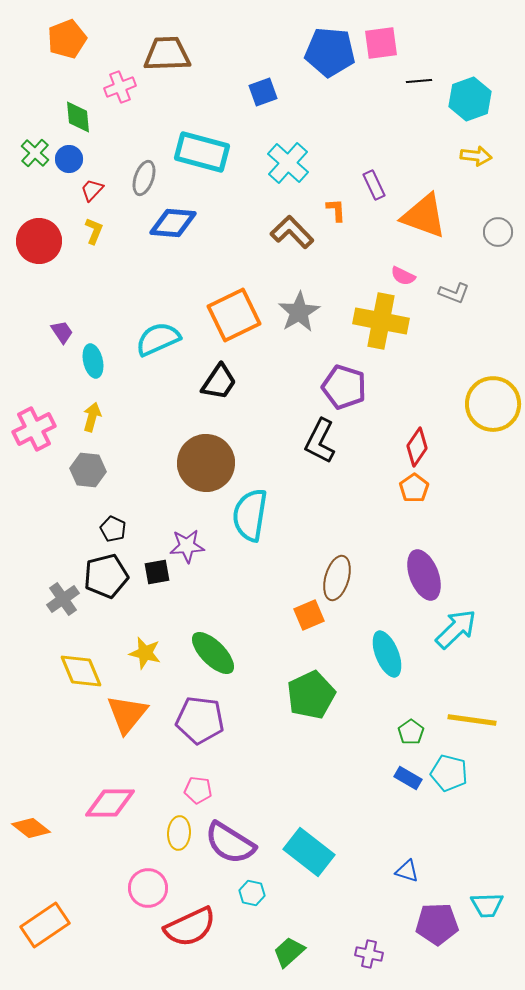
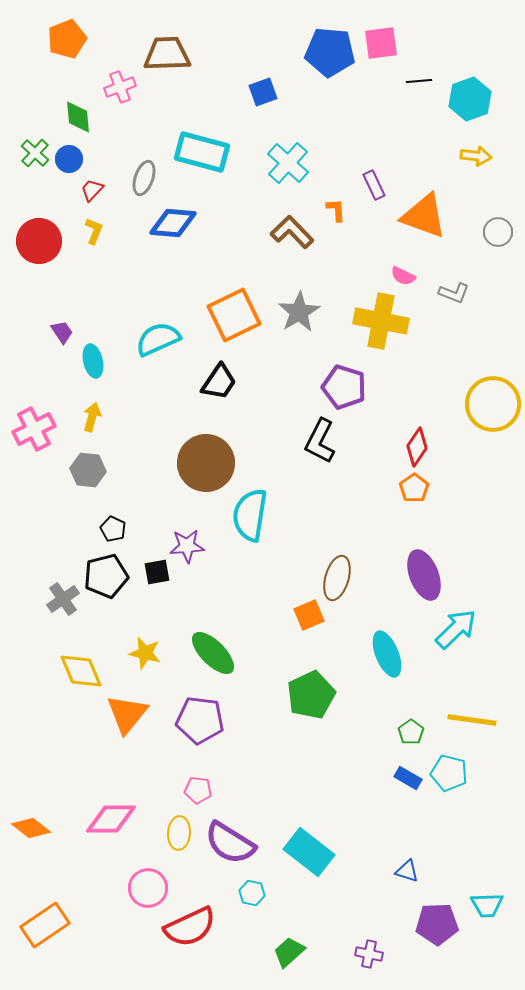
pink diamond at (110, 803): moved 1 px right, 16 px down
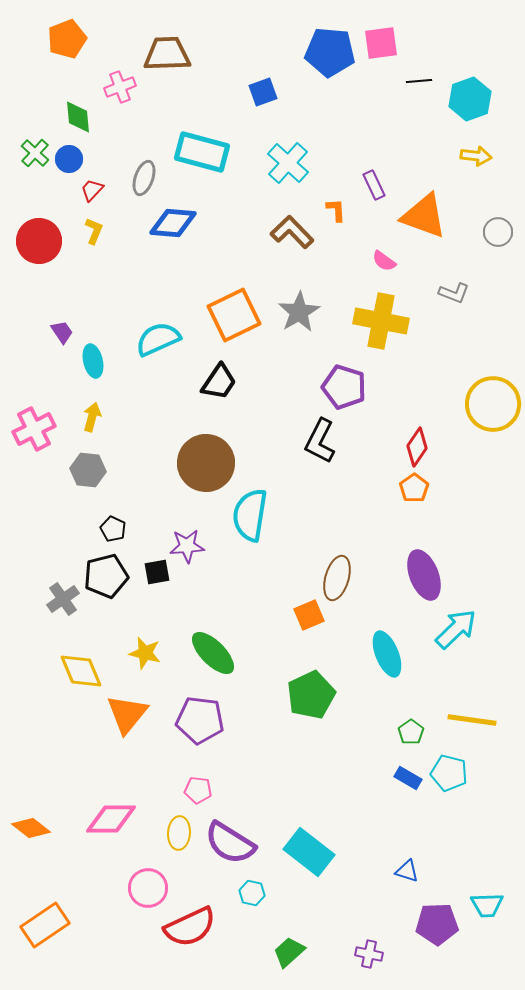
pink semicircle at (403, 276): moved 19 px left, 15 px up; rotated 10 degrees clockwise
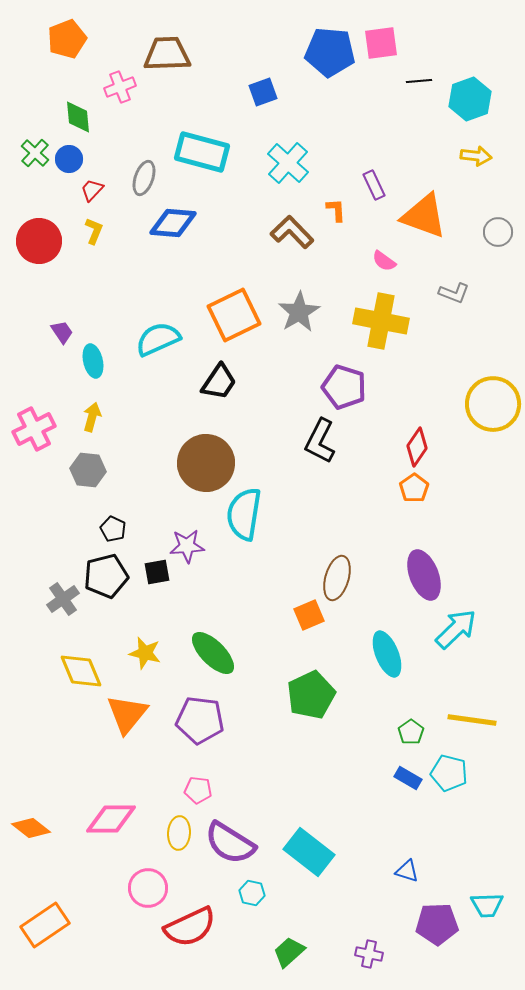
cyan semicircle at (250, 515): moved 6 px left, 1 px up
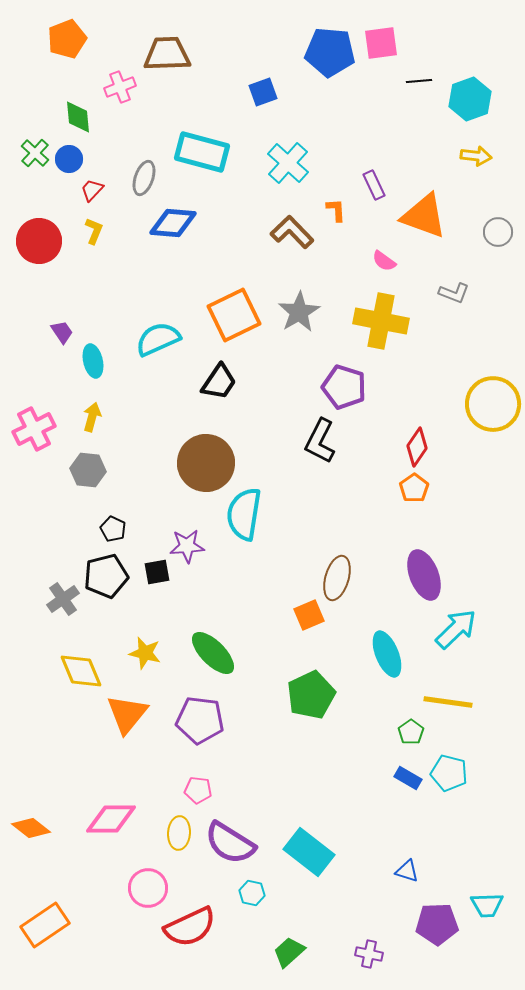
yellow line at (472, 720): moved 24 px left, 18 px up
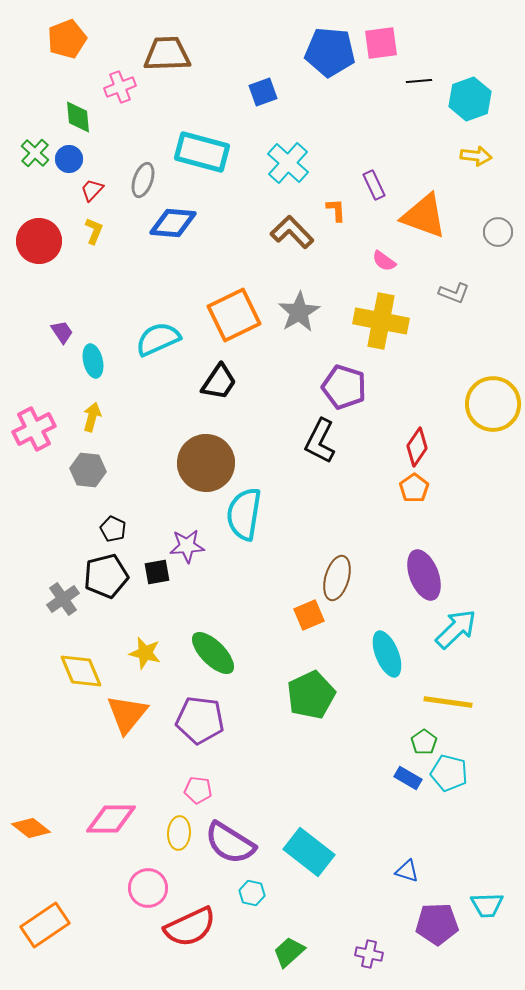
gray ellipse at (144, 178): moved 1 px left, 2 px down
green pentagon at (411, 732): moved 13 px right, 10 px down
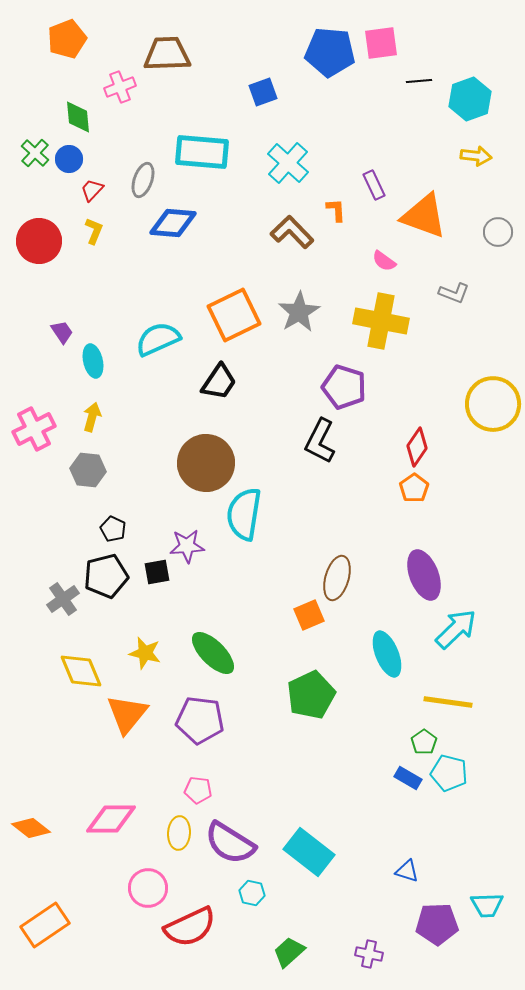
cyan rectangle at (202, 152): rotated 10 degrees counterclockwise
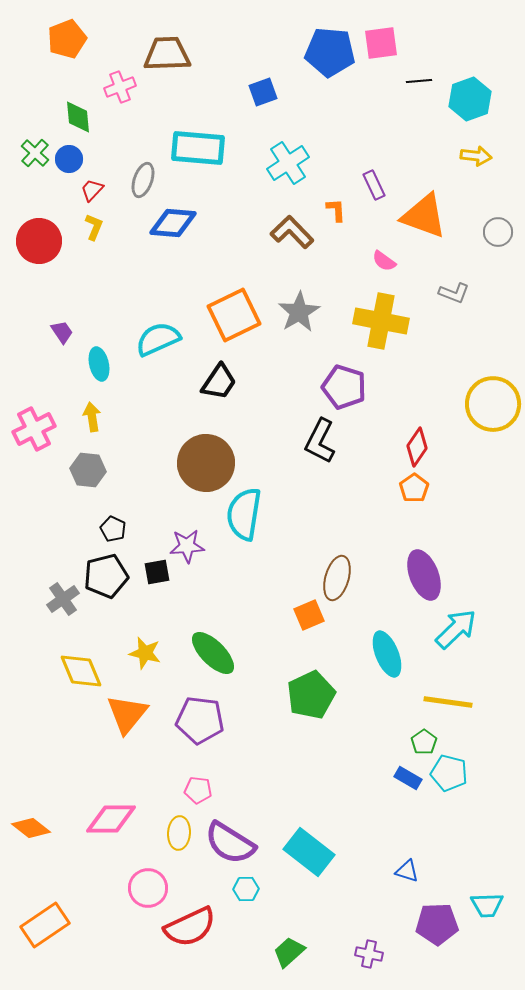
cyan rectangle at (202, 152): moved 4 px left, 4 px up
cyan cross at (288, 163): rotated 15 degrees clockwise
yellow L-shape at (94, 231): moved 4 px up
cyan ellipse at (93, 361): moved 6 px right, 3 px down
yellow arrow at (92, 417): rotated 24 degrees counterclockwise
cyan hexagon at (252, 893): moved 6 px left, 4 px up; rotated 15 degrees counterclockwise
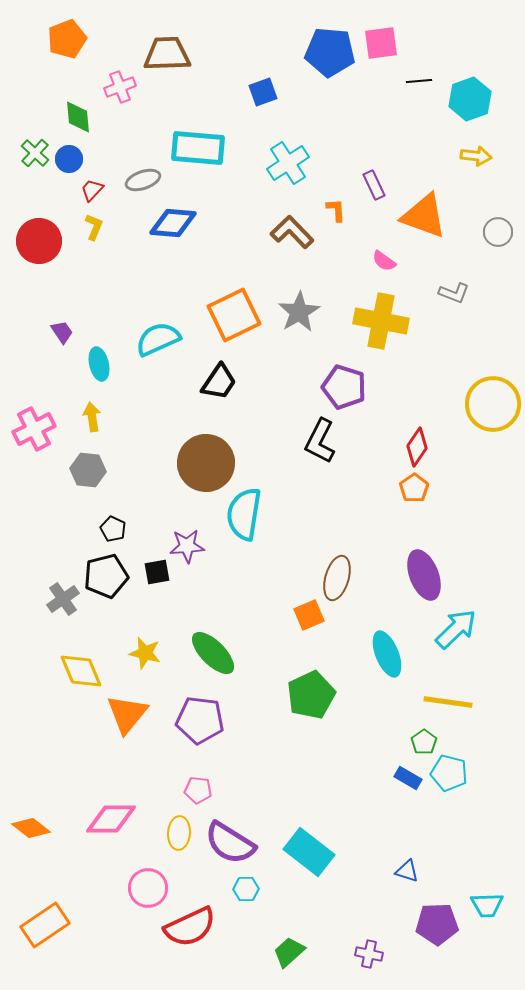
gray ellipse at (143, 180): rotated 52 degrees clockwise
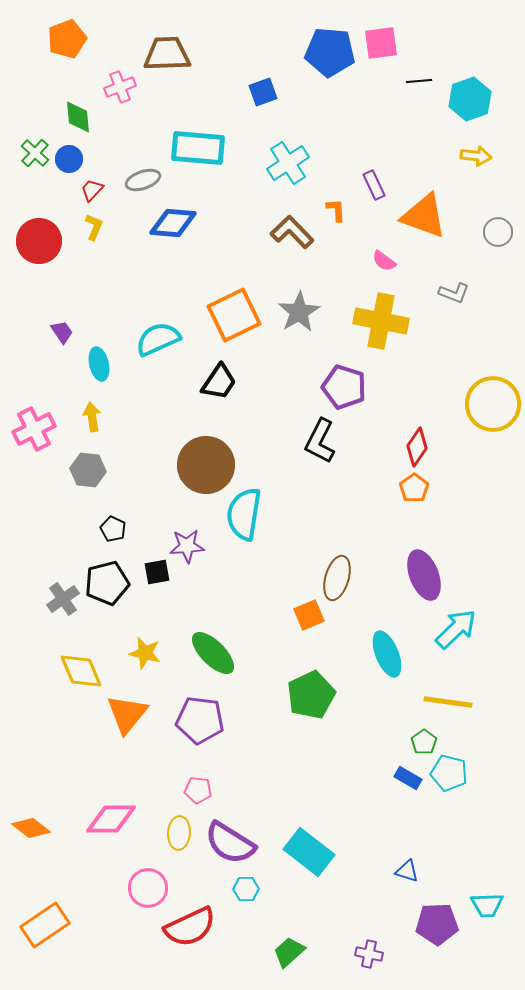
brown circle at (206, 463): moved 2 px down
black pentagon at (106, 576): moved 1 px right, 7 px down
